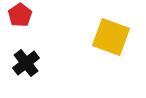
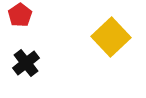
yellow square: rotated 27 degrees clockwise
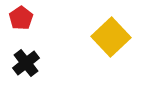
red pentagon: moved 1 px right, 3 px down
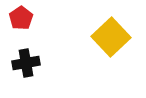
black cross: rotated 28 degrees clockwise
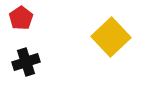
black cross: moved 1 px up; rotated 8 degrees counterclockwise
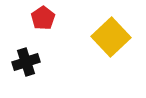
red pentagon: moved 22 px right
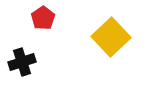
black cross: moved 4 px left
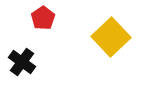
black cross: rotated 36 degrees counterclockwise
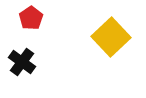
red pentagon: moved 12 px left
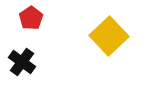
yellow square: moved 2 px left, 1 px up
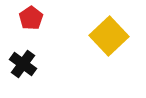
black cross: moved 1 px right, 2 px down
